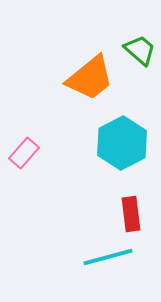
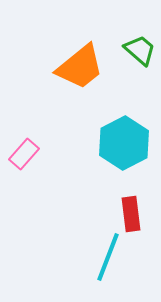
orange trapezoid: moved 10 px left, 11 px up
cyan hexagon: moved 2 px right
pink rectangle: moved 1 px down
cyan line: rotated 54 degrees counterclockwise
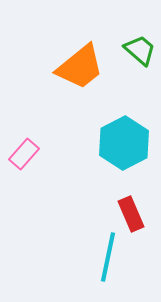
red rectangle: rotated 16 degrees counterclockwise
cyan line: rotated 9 degrees counterclockwise
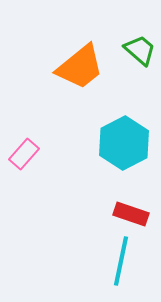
red rectangle: rotated 48 degrees counterclockwise
cyan line: moved 13 px right, 4 px down
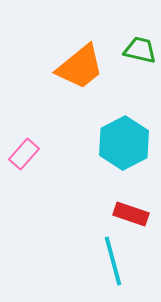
green trapezoid: rotated 28 degrees counterclockwise
cyan line: moved 8 px left; rotated 27 degrees counterclockwise
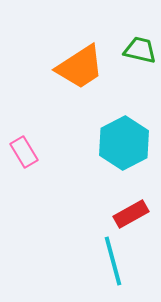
orange trapezoid: rotated 6 degrees clockwise
pink rectangle: moved 2 px up; rotated 72 degrees counterclockwise
red rectangle: rotated 48 degrees counterclockwise
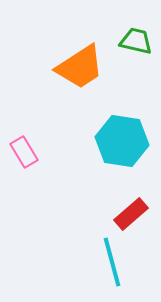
green trapezoid: moved 4 px left, 9 px up
cyan hexagon: moved 2 px left, 2 px up; rotated 24 degrees counterclockwise
red rectangle: rotated 12 degrees counterclockwise
cyan line: moved 1 px left, 1 px down
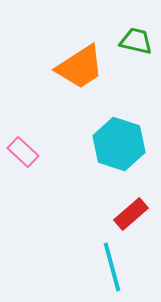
cyan hexagon: moved 3 px left, 3 px down; rotated 9 degrees clockwise
pink rectangle: moved 1 px left; rotated 16 degrees counterclockwise
cyan line: moved 5 px down
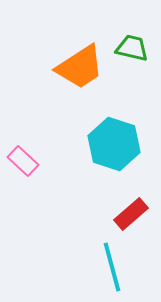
green trapezoid: moved 4 px left, 7 px down
cyan hexagon: moved 5 px left
pink rectangle: moved 9 px down
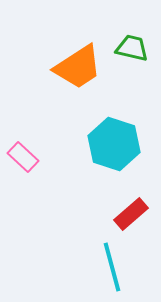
orange trapezoid: moved 2 px left
pink rectangle: moved 4 px up
